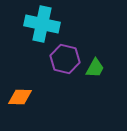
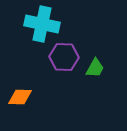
purple hexagon: moved 1 px left, 2 px up; rotated 12 degrees counterclockwise
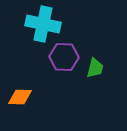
cyan cross: moved 1 px right
green trapezoid: rotated 15 degrees counterclockwise
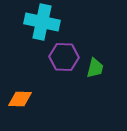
cyan cross: moved 1 px left, 2 px up
orange diamond: moved 2 px down
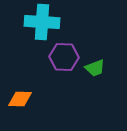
cyan cross: rotated 8 degrees counterclockwise
green trapezoid: rotated 55 degrees clockwise
